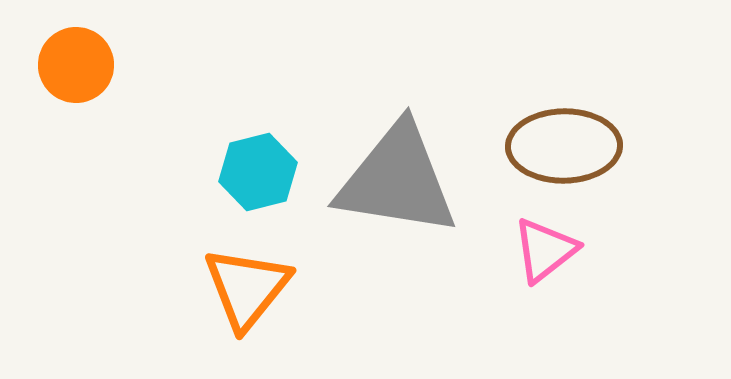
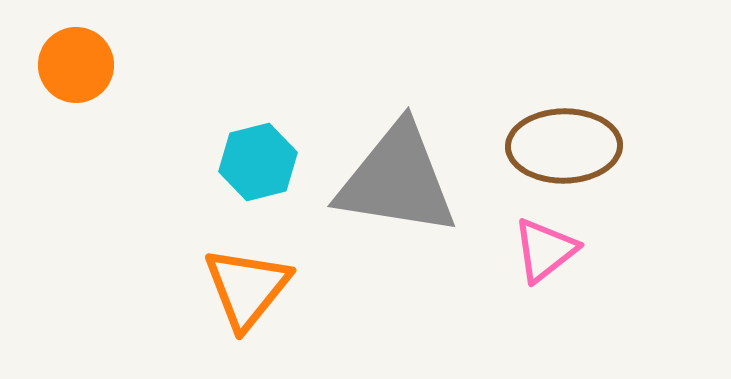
cyan hexagon: moved 10 px up
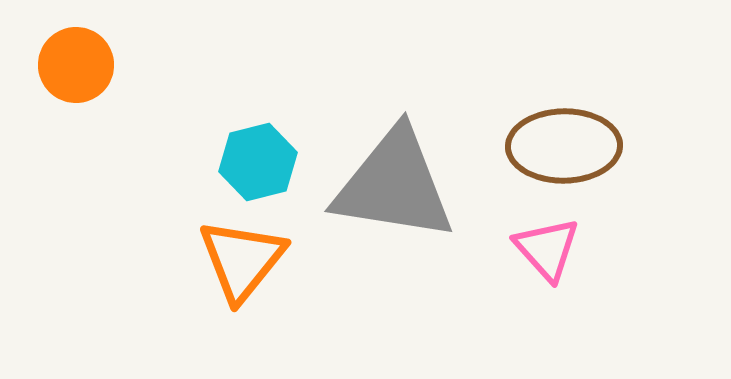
gray triangle: moved 3 px left, 5 px down
pink triangle: moved 2 px right, 1 px up; rotated 34 degrees counterclockwise
orange triangle: moved 5 px left, 28 px up
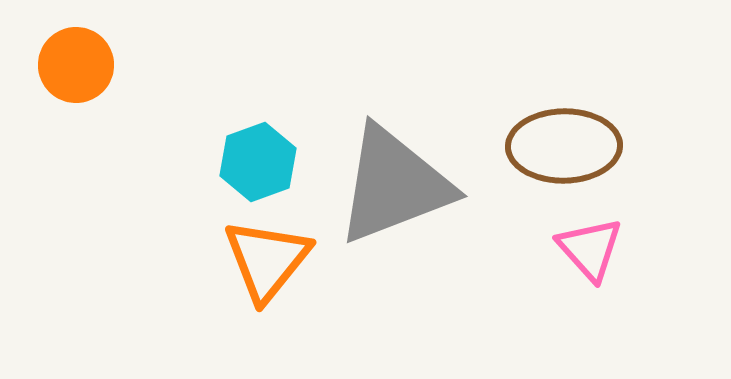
cyan hexagon: rotated 6 degrees counterclockwise
gray triangle: rotated 30 degrees counterclockwise
pink triangle: moved 43 px right
orange triangle: moved 25 px right
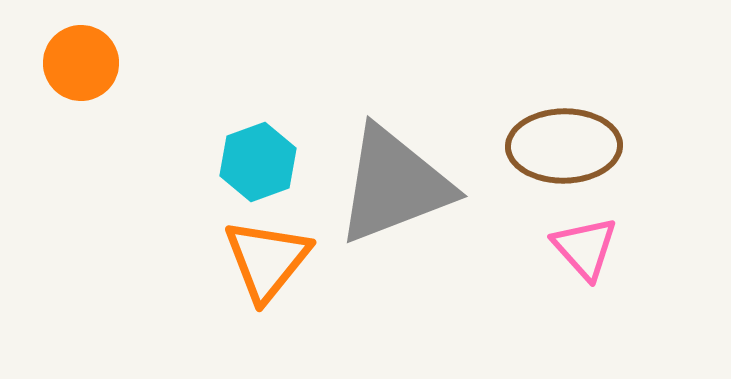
orange circle: moved 5 px right, 2 px up
pink triangle: moved 5 px left, 1 px up
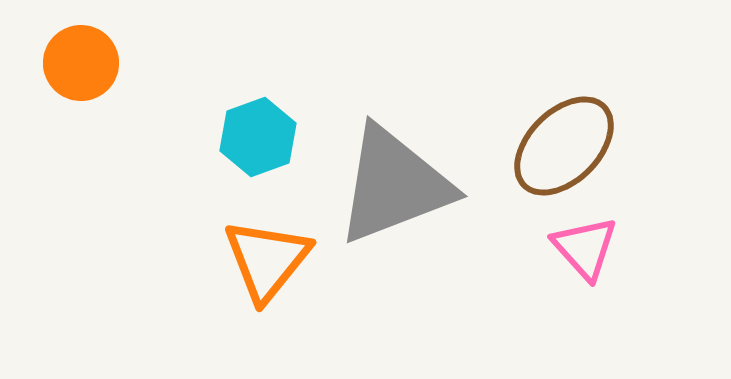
brown ellipse: rotated 44 degrees counterclockwise
cyan hexagon: moved 25 px up
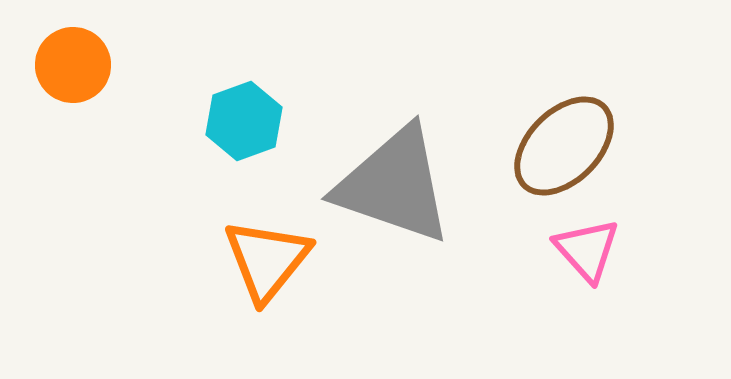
orange circle: moved 8 px left, 2 px down
cyan hexagon: moved 14 px left, 16 px up
gray triangle: rotated 40 degrees clockwise
pink triangle: moved 2 px right, 2 px down
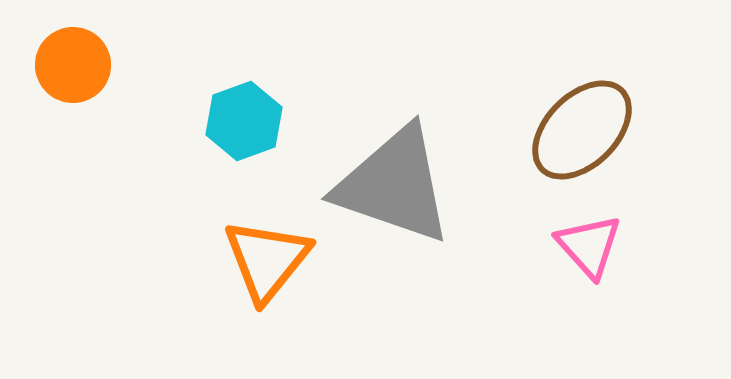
brown ellipse: moved 18 px right, 16 px up
pink triangle: moved 2 px right, 4 px up
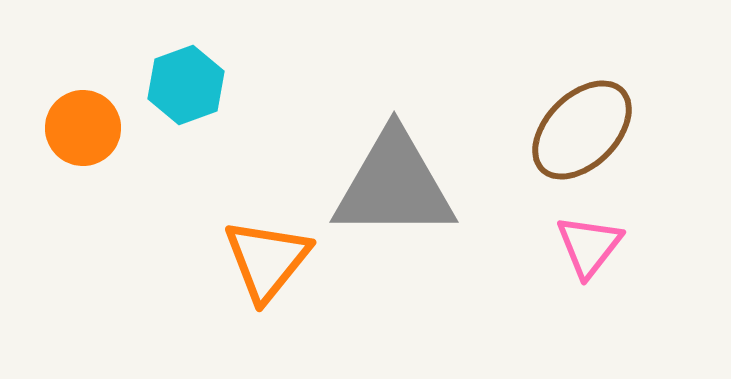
orange circle: moved 10 px right, 63 px down
cyan hexagon: moved 58 px left, 36 px up
gray triangle: rotated 19 degrees counterclockwise
pink triangle: rotated 20 degrees clockwise
